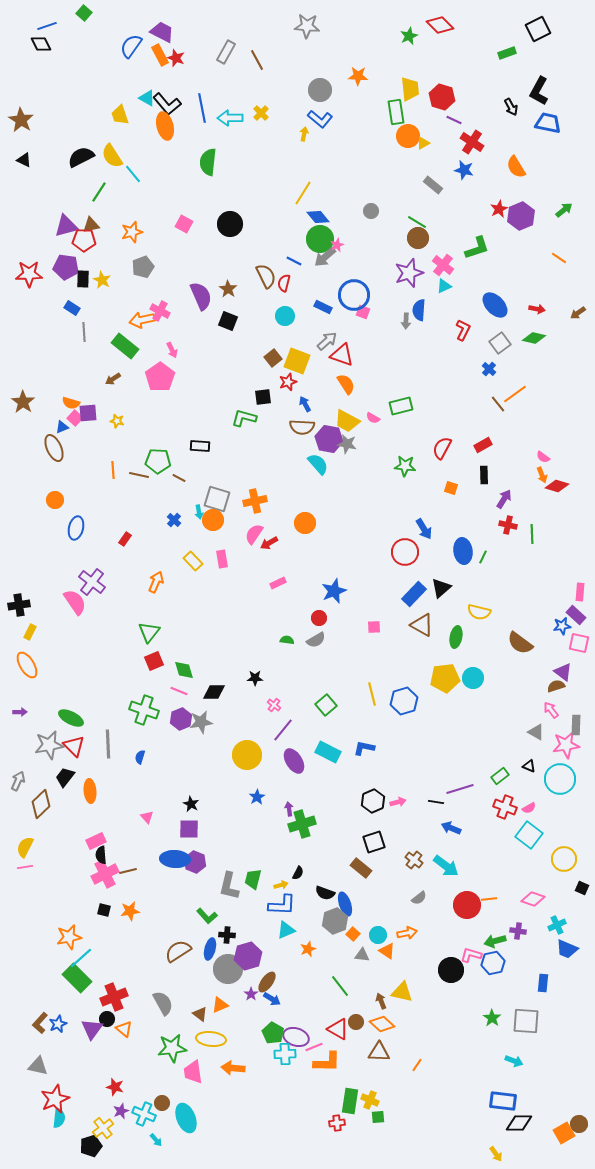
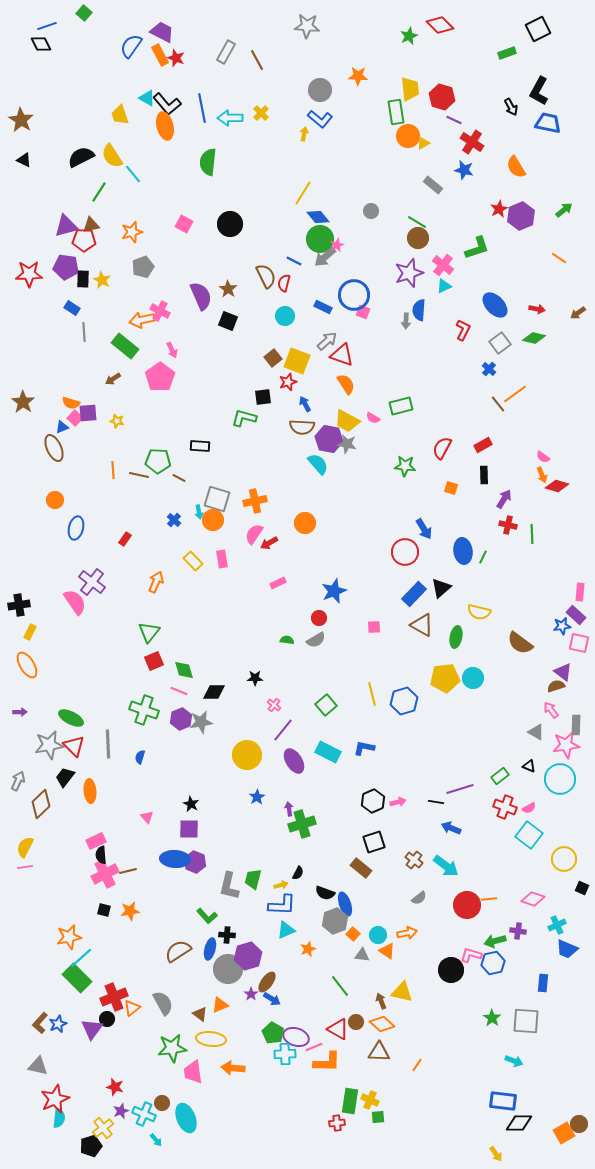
orange triangle at (124, 1029): moved 8 px right, 21 px up; rotated 42 degrees clockwise
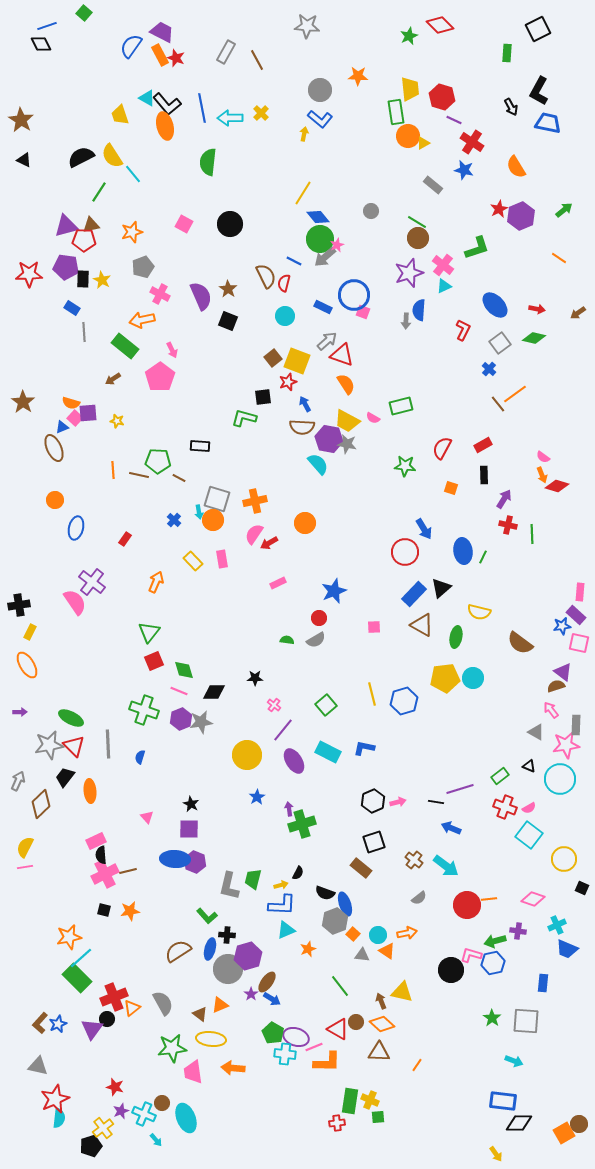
green rectangle at (507, 53): rotated 66 degrees counterclockwise
pink cross at (160, 311): moved 17 px up
cyan cross at (285, 1054): rotated 10 degrees clockwise
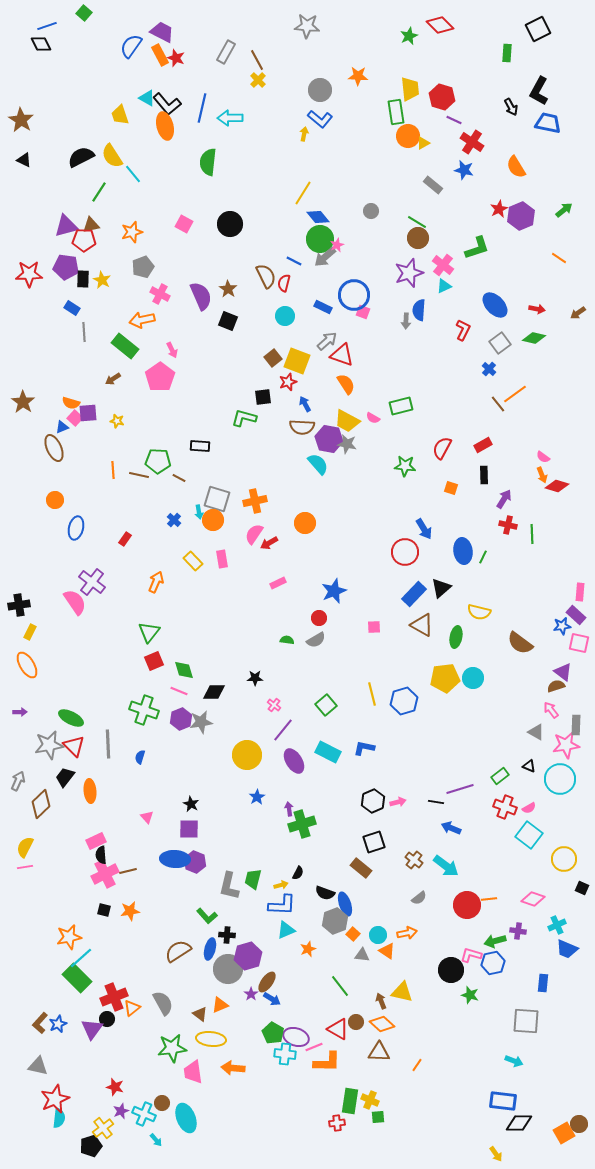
blue line at (202, 108): rotated 24 degrees clockwise
yellow cross at (261, 113): moved 3 px left, 33 px up
green star at (492, 1018): moved 22 px left, 23 px up; rotated 18 degrees counterclockwise
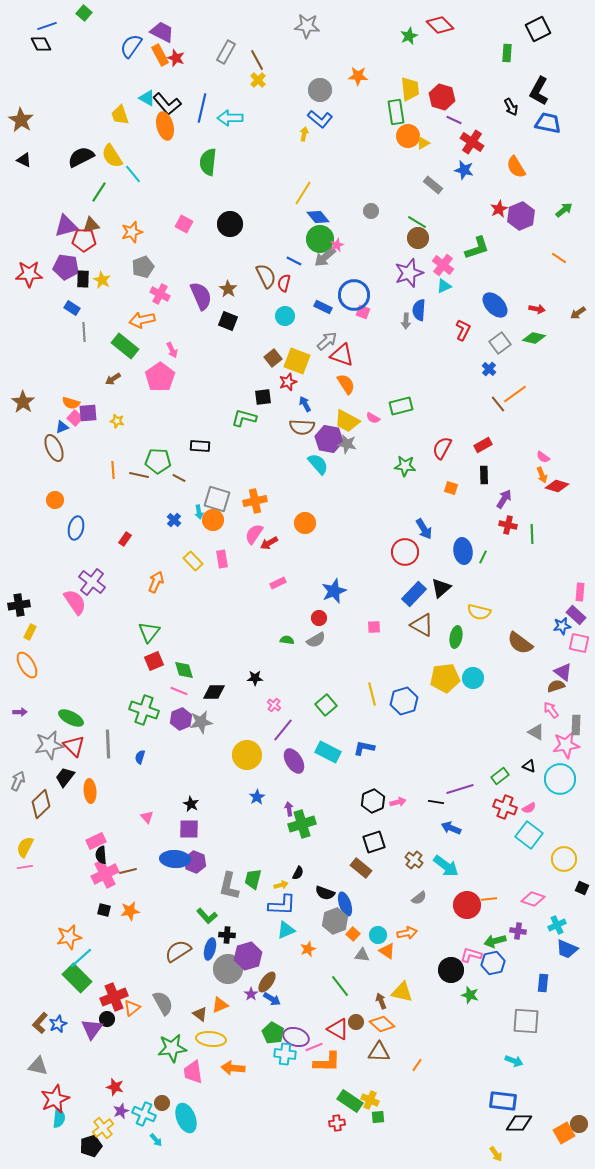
green rectangle at (350, 1101): rotated 65 degrees counterclockwise
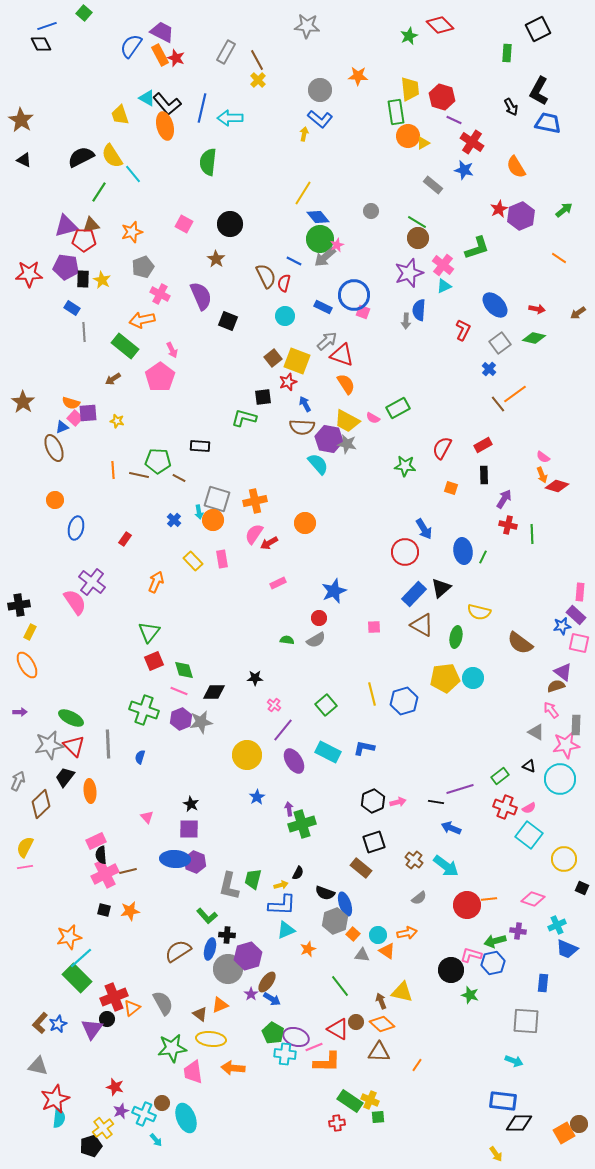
brown star at (228, 289): moved 12 px left, 30 px up
green rectangle at (401, 406): moved 3 px left, 2 px down; rotated 15 degrees counterclockwise
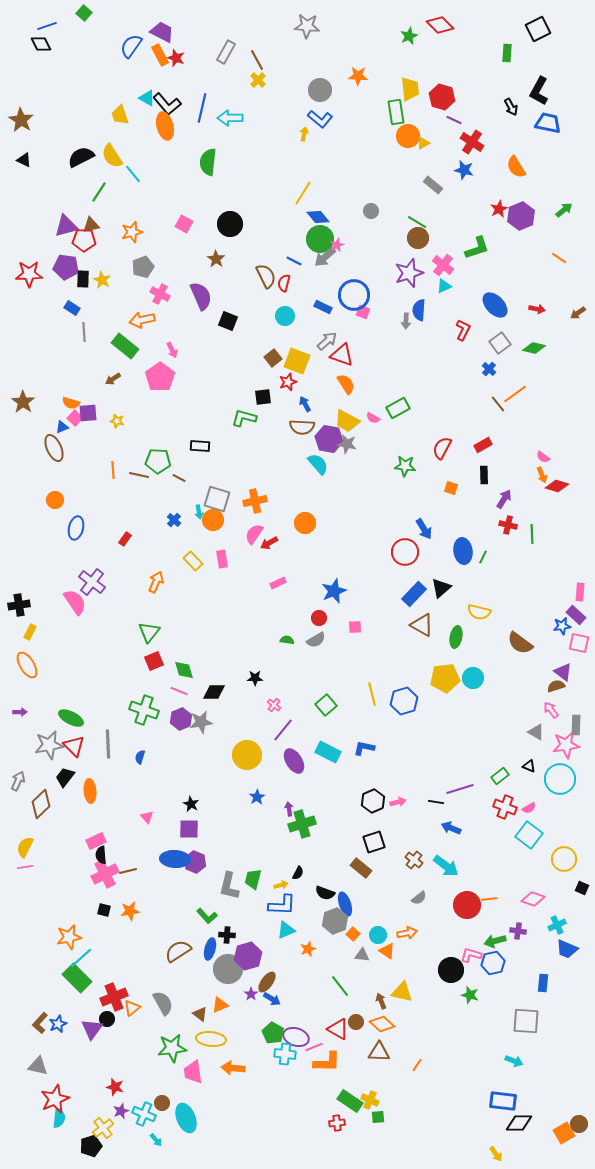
green diamond at (534, 338): moved 10 px down
pink square at (374, 627): moved 19 px left
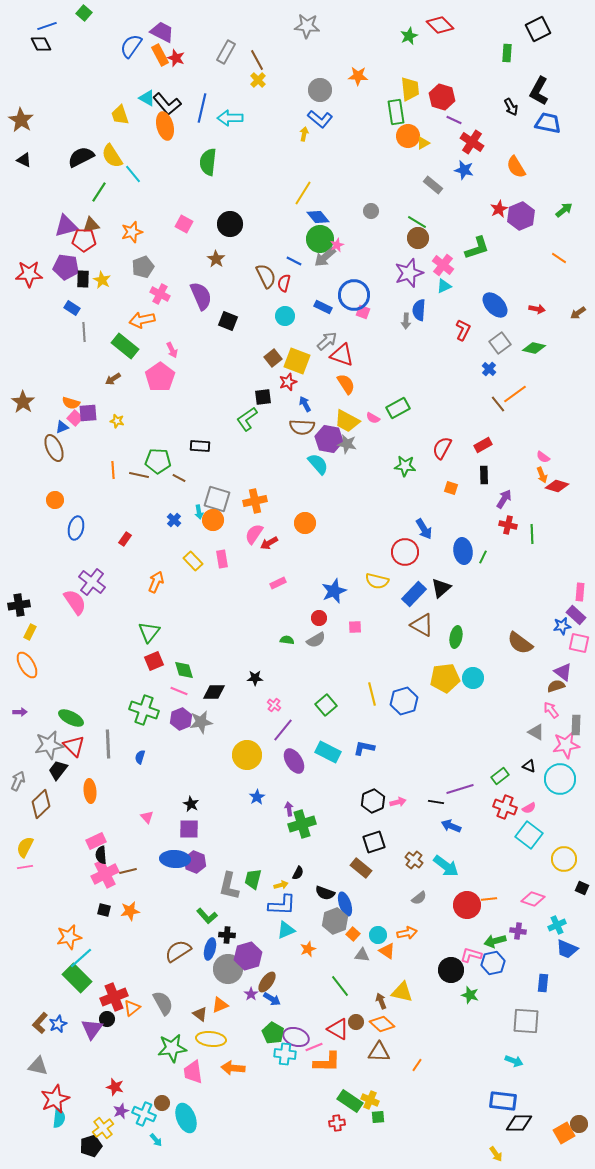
green L-shape at (244, 418): moved 3 px right, 1 px down; rotated 50 degrees counterclockwise
yellow semicircle at (479, 612): moved 102 px left, 31 px up
black trapezoid at (65, 777): moved 7 px left, 7 px up
blue arrow at (451, 828): moved 2 px up
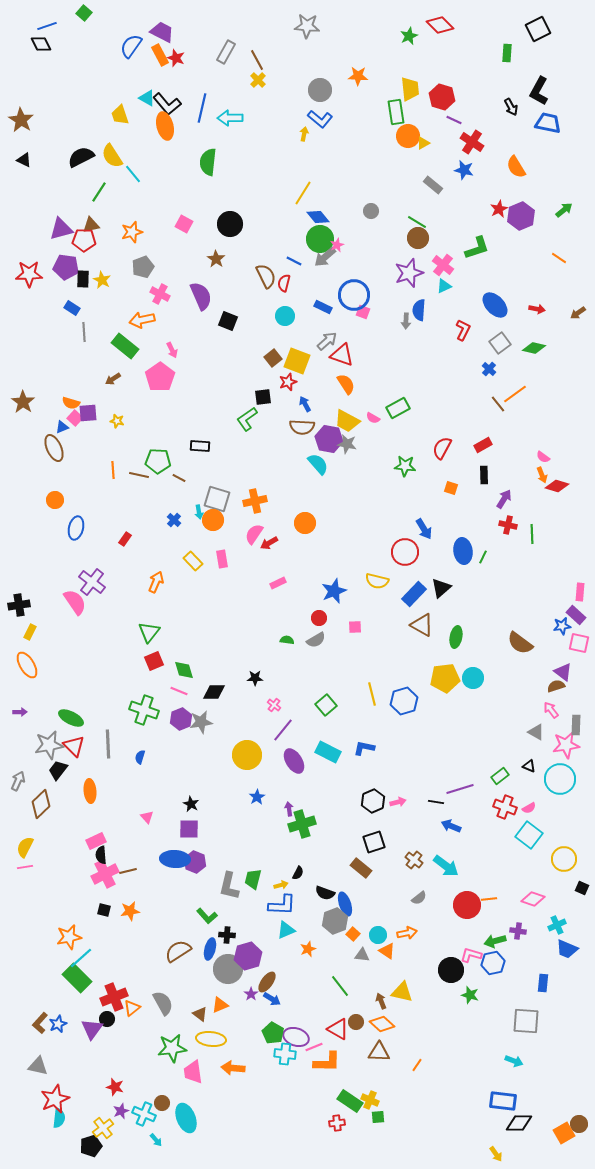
purple triangle at (66, 226): moved 5 px left, 3 px down
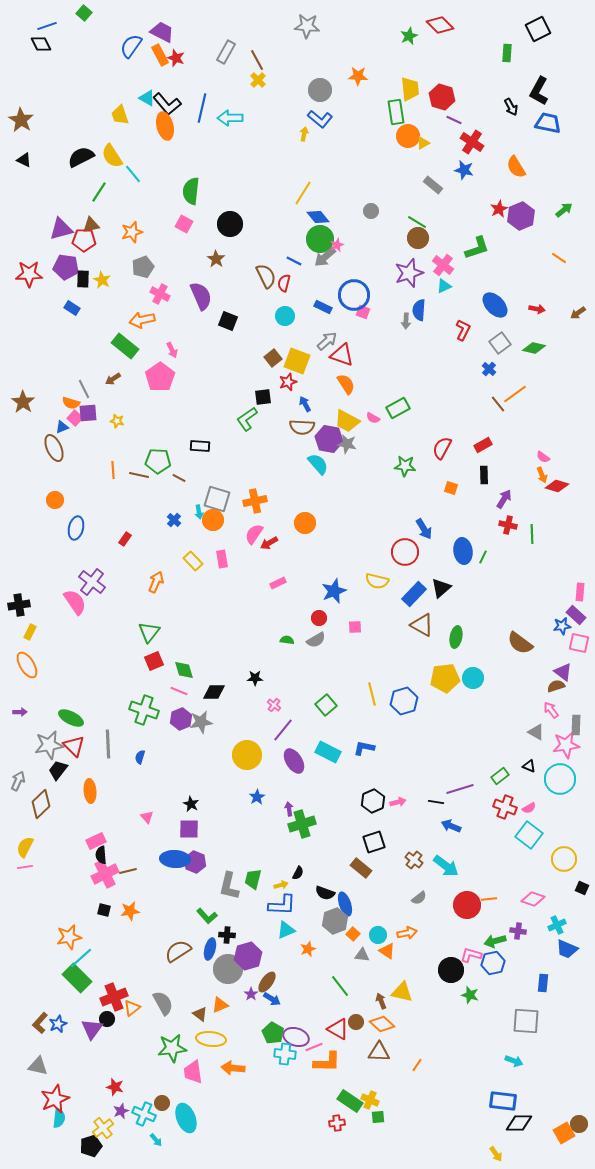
green semicircle at (208, 162): moved 17 px left, 29 px down
gray line at (84, 332): moved 57 px down; rotated 24 degrees counterclockwise
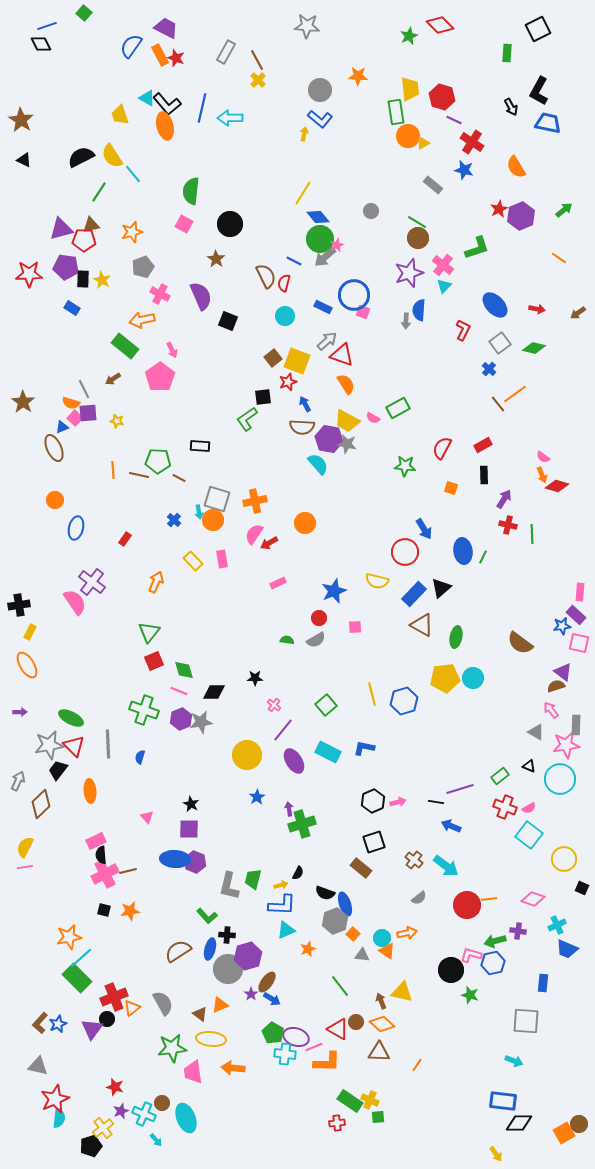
purple trapezoid at (162, 32): moved 4 px right, 4 px up
cyan triangle at (444, 286): rotated 21 degrees counterclockwise
cyan circle at (378, 935): moved 4 px right, 3 px down
